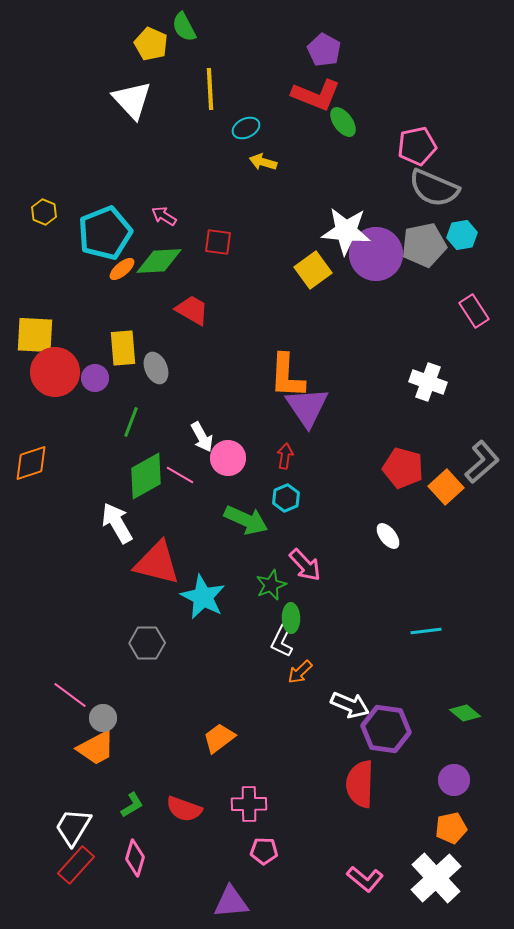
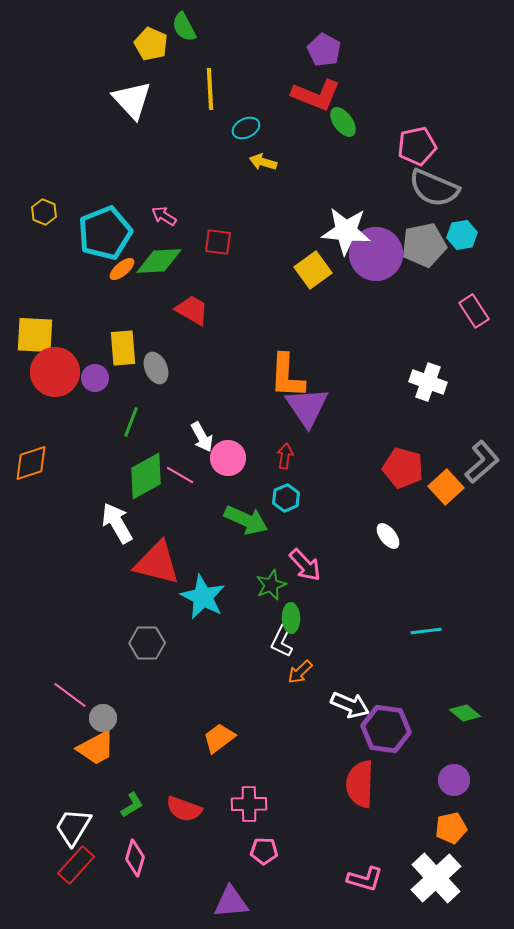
pink L-shape at (365, 879): rotated 24 degrees counterclockwise
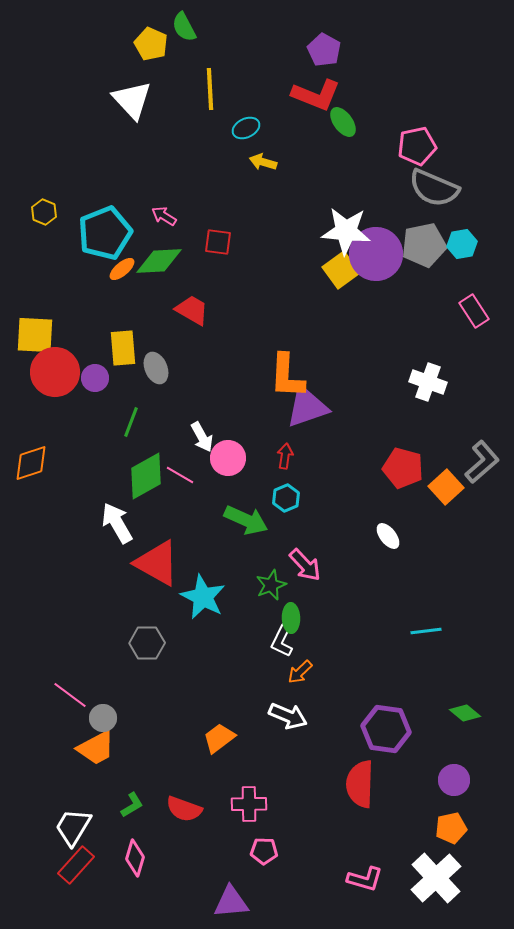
cyan hexagon at (462, 235): moved 9 px down
yellow square at (313, 270): moved 28 px right
purple triangle at (307, 407): rotated 45 degrees clockwise
red triangle at (157, 563): rotated 15 degrees clockwise
white arrow at (350, 705): moved 62 px left, 11 px down
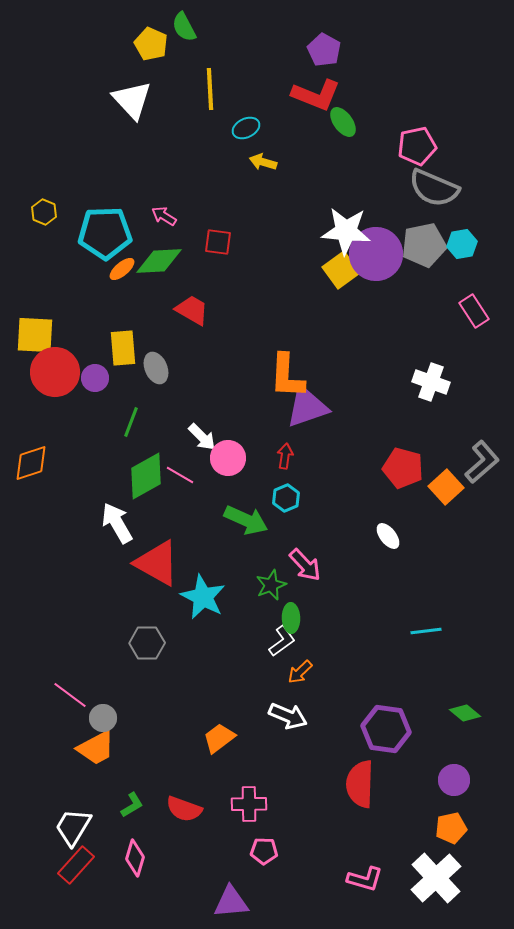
cyan pentagon at (105, 233): rotated 20 degrees clockwise
white cross at (428, 382): moved 3 px right
white arrow at (202, 437): rotated 16 degrees counterclockwise
white L-shape at (282, 641): rotated 152 degrees counterclockwise
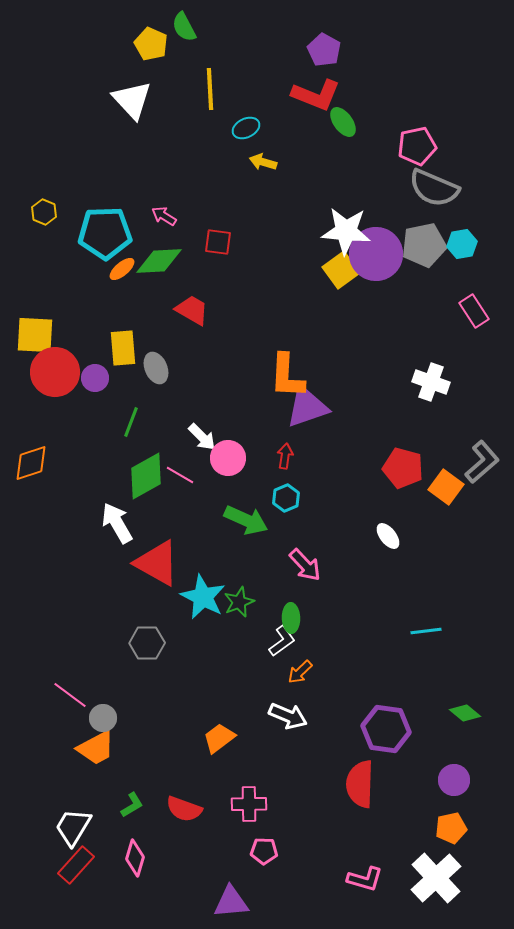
orange square at (446, 487): rotated 12 degrees counterclockwise
green star at (271, 585): moved 32 px left, 17 px down
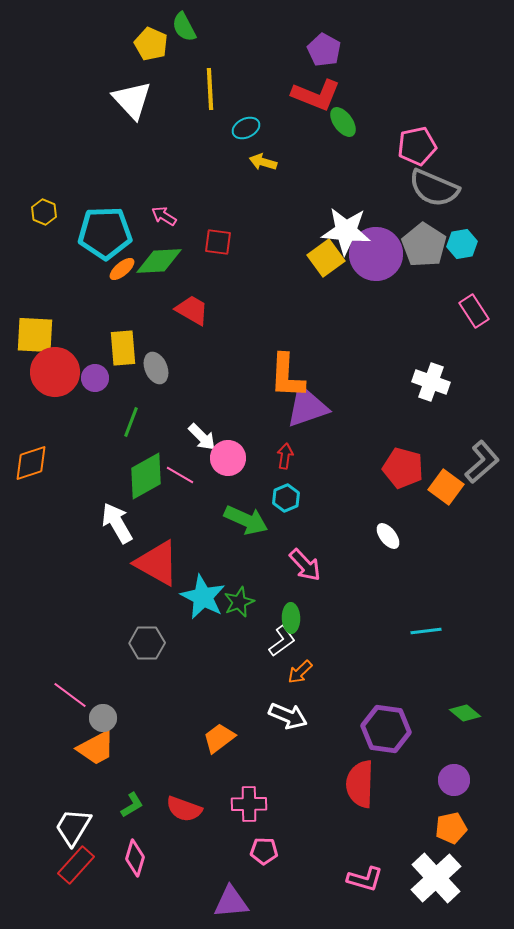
gray pentagon at (424, 245): rotated 27 degrees counterclockwise
yellow square at (341, 270): moved 15 px left, 12 px up
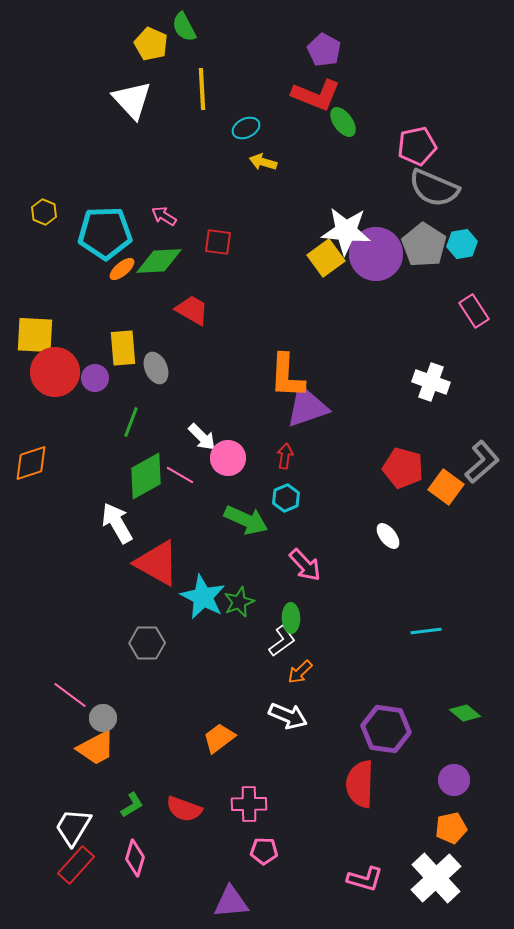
yellow line at (210, 89): moved 8 px left
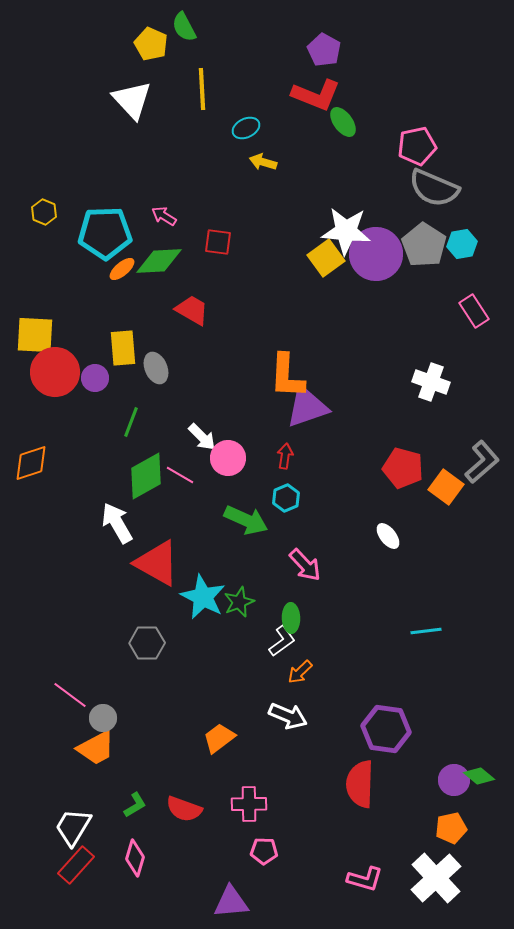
green diamond at (465, 713): moved 14 px right, 63 px down
green L-shape at (132, 805): moved 3 px right
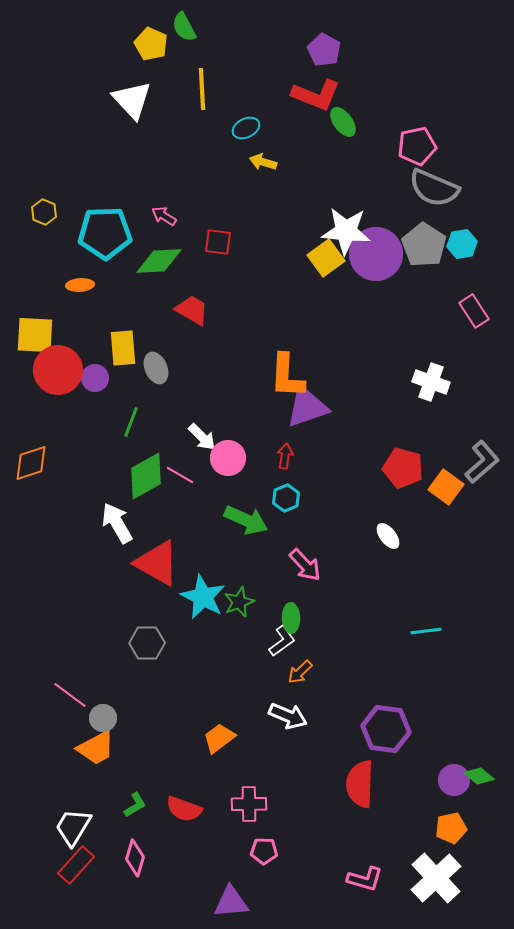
orange ellipse at (122, 269): moved 42 px left, 16 px down; rotated 36 degrees clockwise
red circle at (55, 372): moved 3 px right, 2 px up
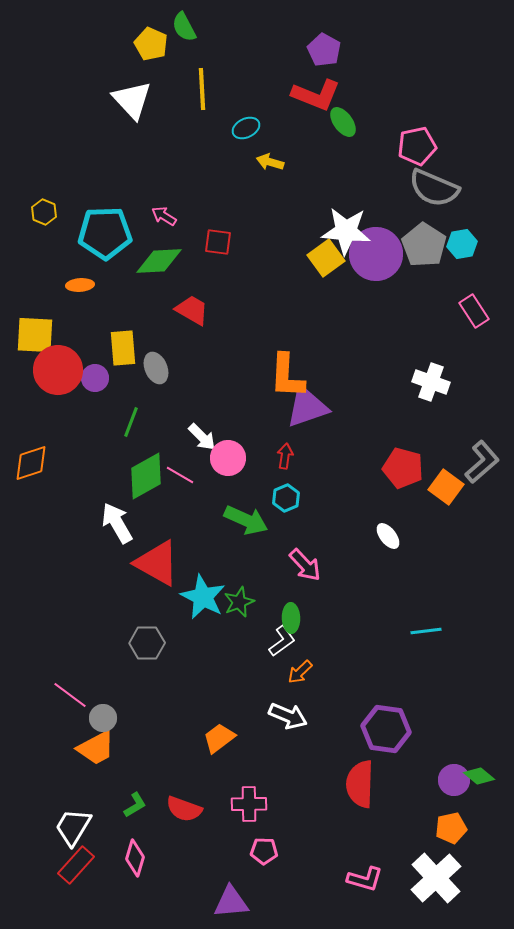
yellow arrow at (263, 162): moved 7 px right
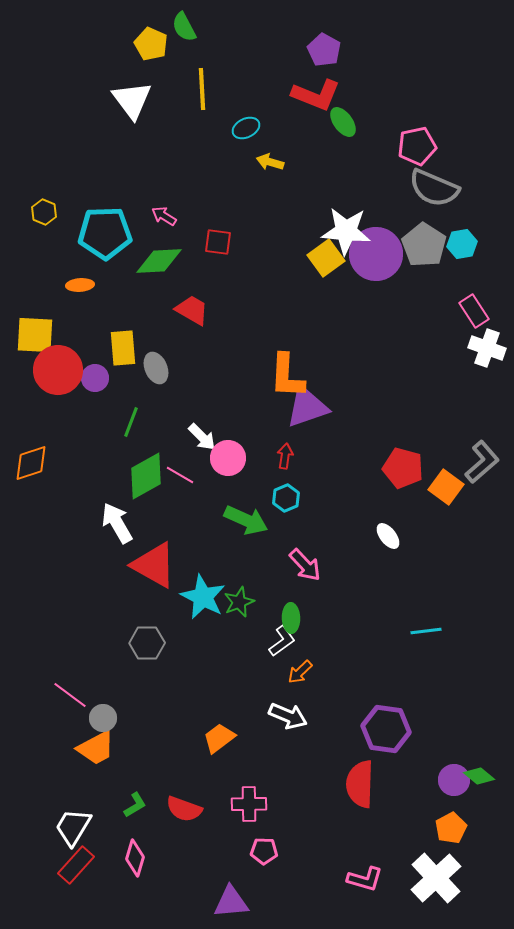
white triangle at (132, 100): rotated 6 degrees clockwise
white cross at (431, 382): moved 56 px right, 34 px up
red triangle at (157, 563): moved 3 px left, 2 px down
orange pentagon at (451, 828): rotated 16 degrees counterclockwise
